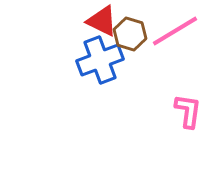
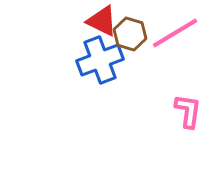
pink line: moved 2 px down
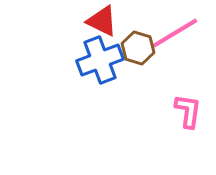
brown hexagon: moved 8 px right, 14 px down
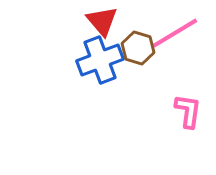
red triangle: rotated 24 degrees clockwise
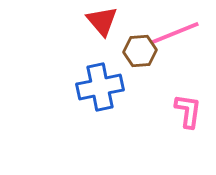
pink line: rotated 9 degrees clockwise
brown hexagon: moved 2 px right, 3 px down; rotated 20 degrees counterclockwise
blue cross: moved 27 px down; rotated 9 degrees clockwise
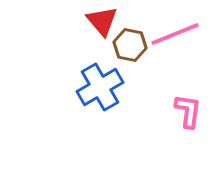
pink line: moved 1 px down
brown hexagon: moved 10 px left, 6 px up; rotated 16 degrees clockwise
blue cross: rotated 18 degrees counterclockwise
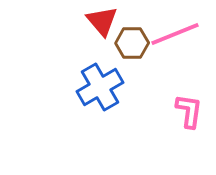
brown hexagon: moved 2 px right, 2 px up; rotated 12 degrees counterclockwise
pink L-shape: moved 1 px right
